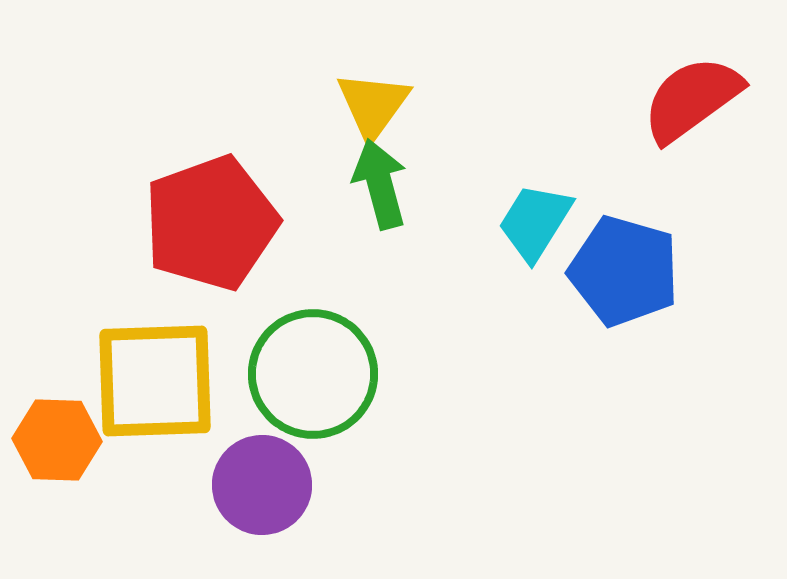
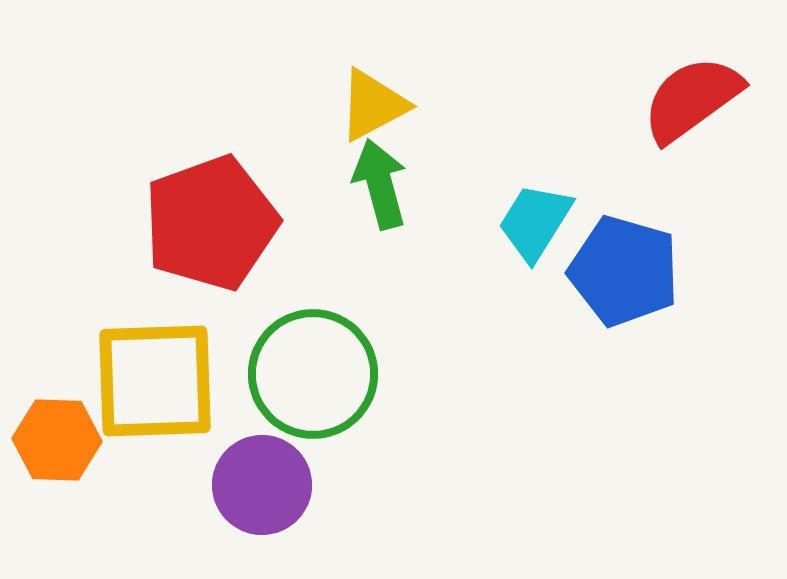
yellow triangle: rotated 26 degrees clockwise
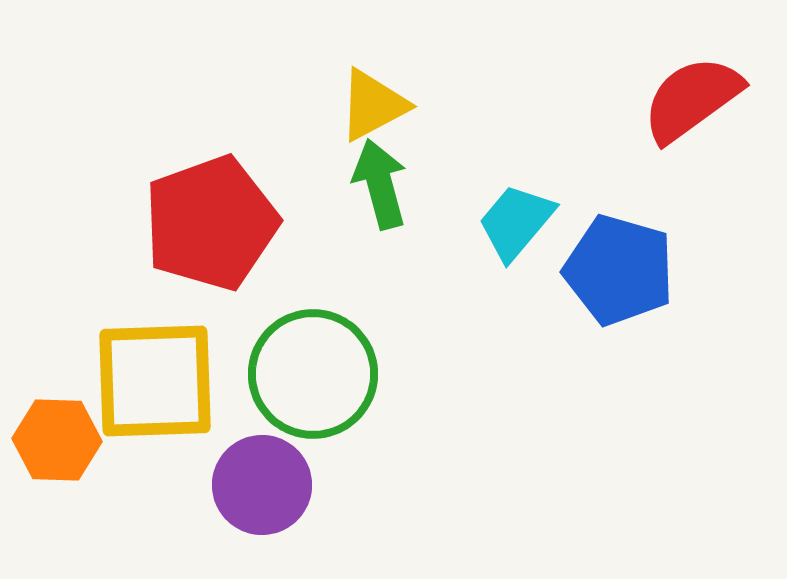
cyan trapezoid: moved 19 px left; rotated 8 degrees clockwise
blue pentagon: moved 5 px left, 1 px up
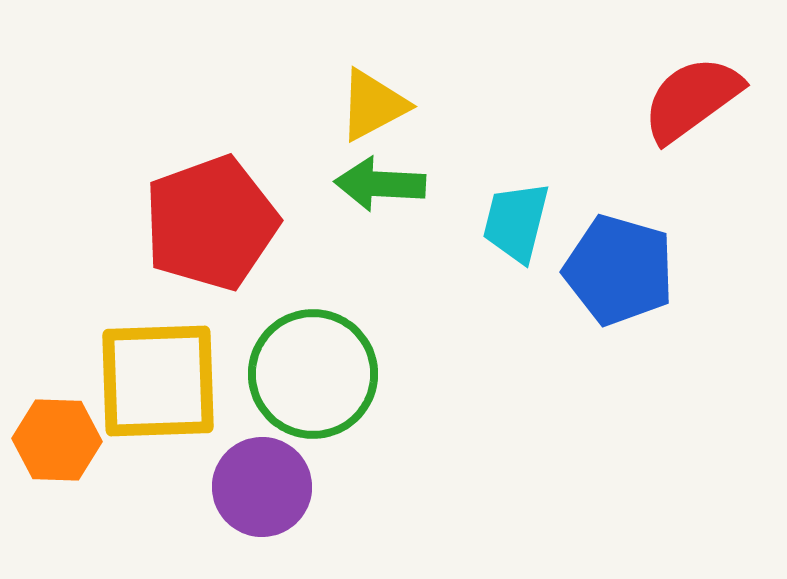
green arrow: rotated 72 degrees counterclockwise
cyan trapezoid: rotated 26 degrees counterclockwise
yellow square: moved 3 px right
purple circle: moved 2 px down
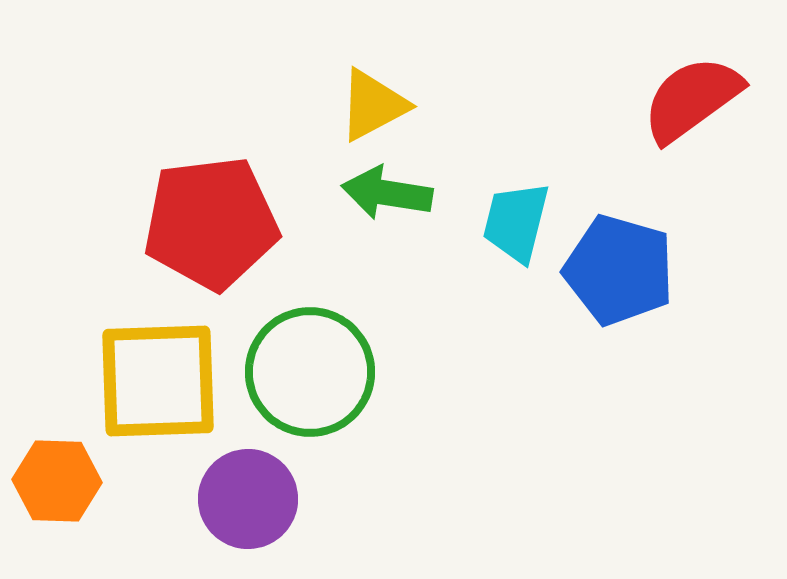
green arrow: moved 7 px right, 9 px down; rotated 6 degrees clockwise
red pentagon: rotated 13 degrees clockwise
green circle: moved 3 px left, 2 px up
orange hexagon: moved 41 px down
purple circle: moved 14 px left, 12 px down
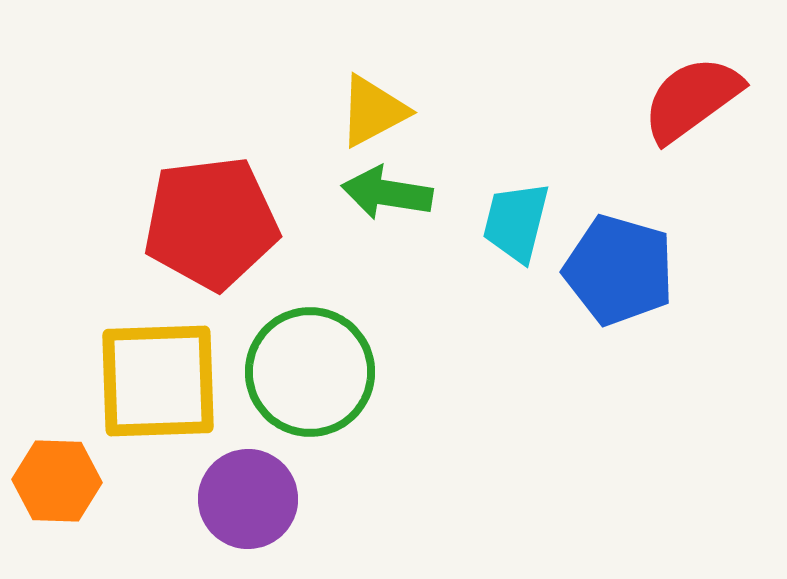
yellow triangle: moved 6 px down
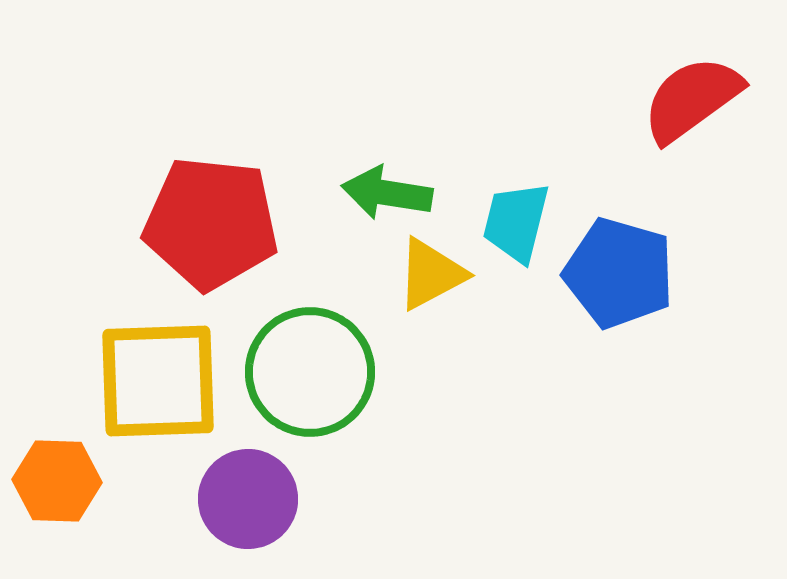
yellow triangle: moved 58 px right, 163 px down
red pentagon: rotated 13 degrees clockwise
blue pentagon: moved 3 px down
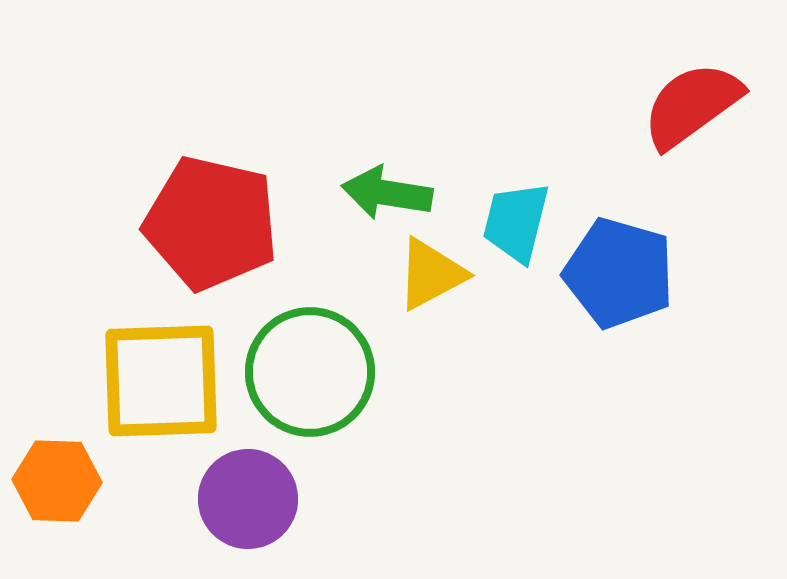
red semicircle: moved 6 px down
red pentagon: rotated 7 degrees clockwise
yellow square: moved 3 px right
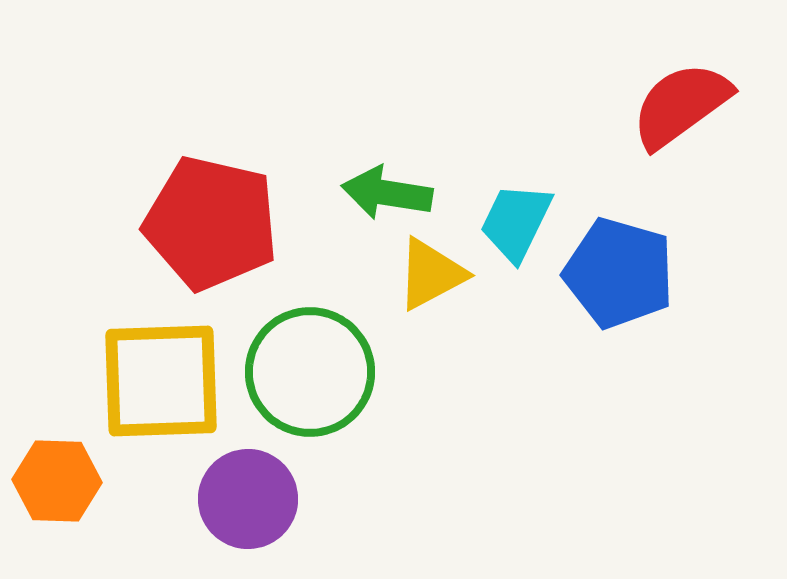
red semicircle: moved 11 px left
cyan trapezoid: rotated 12 degrees clockwise
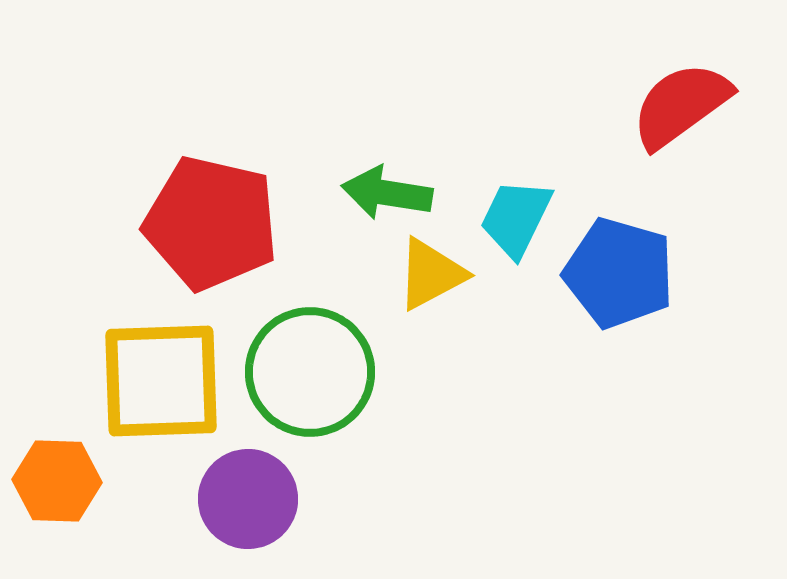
cyan trapezoid: moved 4 px up
